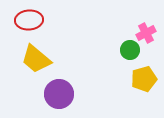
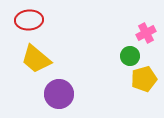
green circle: moved 6 px down
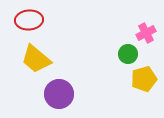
green circle: moved 2 px left, 2 px up
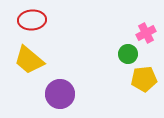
red ellipse: moved 3 px right
yellow trapezoid: moved 7 px left, 1 px down
yellow pentagon: rotated 10 degrees clockwise
purple circle: moved 1 px right
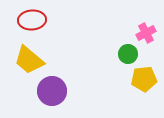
purple circle: moved 8 px left, 3 px up
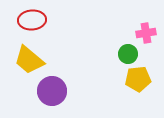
pink cross: rotated 18 degrees clockwise
yellow pentagon: moved 6 px left
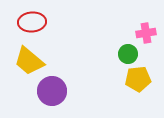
red ellipse: moved 2 px down
yellow trapezoid: moved 1 px down
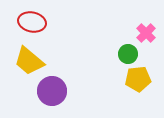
red ellipse: rotated 16 degrees clockwise
pink cross: rotated 36 degrees counterclockwise
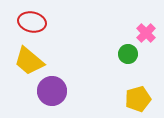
yellow pentagon: moved 20 px down; rotated 10 degrees counterclockwise
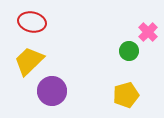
pink cross: moved 2 px right, 1 px up
green circle: moved 1 px right, 3 px up
yellow trapezoid: rotated 96 degrees clockwise
yellow pentagon: moved 12 px left, 4 px up
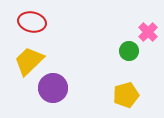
purple circle: moved 1 px right, 3 px up
